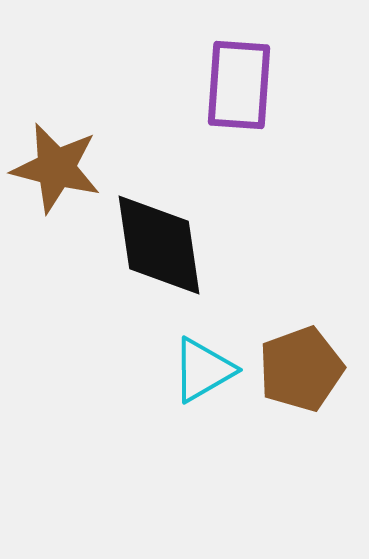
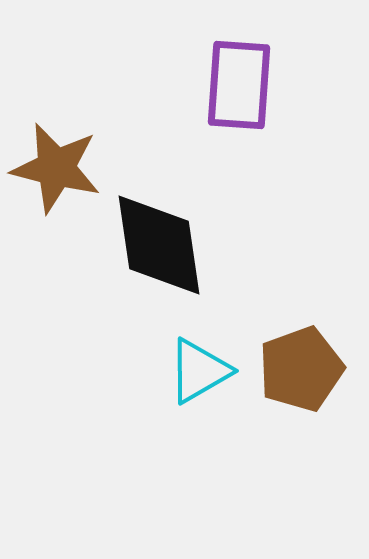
cyan triangle: moved 4 px left, 1 px down
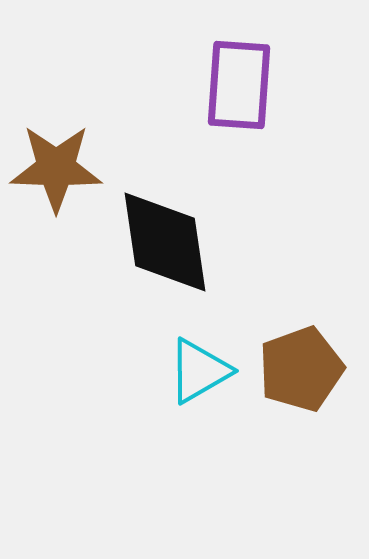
brown star: rotated 12 degrees counterclockwise
black diamond: moved 6 px right, 3 px up
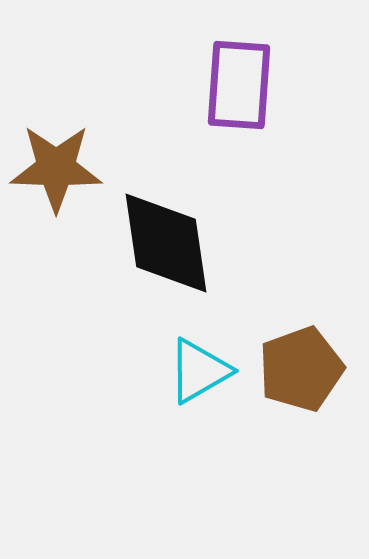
black diamond: moved 1 px right, 1 px down
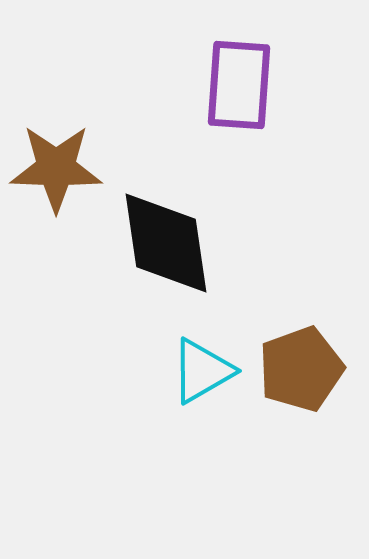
cyan triangle: moved 3 px right
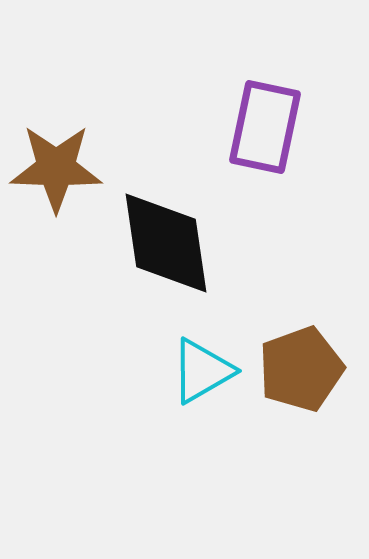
purple rectangle: moved 26 px right, 42 px down; rotated 8 degrees clockwise
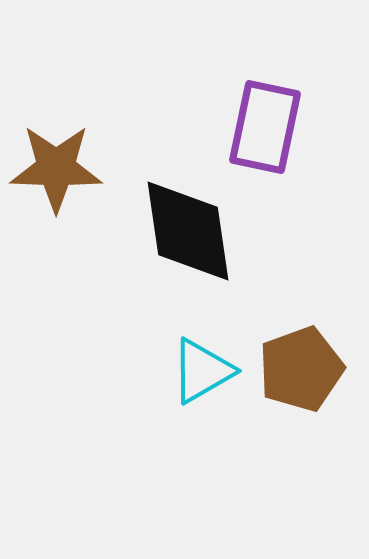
black diamond: moved 22 px right, 12 px up
